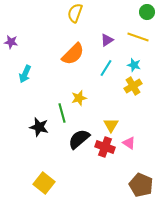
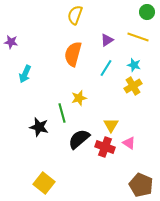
yellow semicircle: moved 2 px down
orange semicircle: rotated 150 degrees clockwise
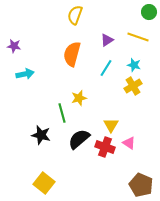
green circle: moved 2 px right
purple star: moved 3 px right, 4 px down
orange semicircle: moved 1 px left
cyan arrow: rotated 126 degrees counterclockwise
black star: moved 2 px right, 8 px down
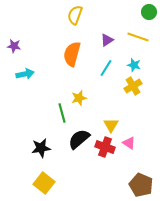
black star: moved 13 px down; rotated 24 degrees counterclockwise
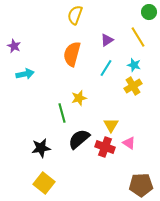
yellow line: rotated 40 degrees clockwise
purple star: rotated 16 degrees clockwise
brown pentagon: rotated 25 degrees counterclockwise
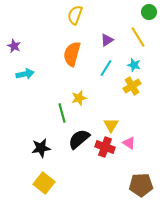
yellow cross: moved 1 px left
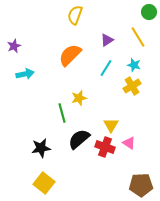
purple star: rotated 24 degrees clockwise
orange semicircle: moved 2 px left, 1 px down; rotated 30 degrees clockwise
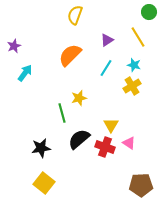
cyan arrow: moved 1 px up; rotated 42 degrees counterclockwise
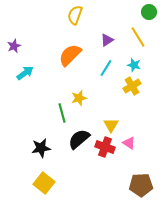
cyan arrow: rotated 18 degrees clockwise
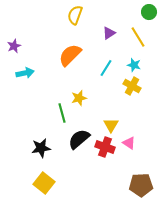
purple triangle: moved 2 px right, 7 px up
cyan arrow: rotated 24 degrees clockwise
yellow cross: rotated 30 degrees counterclockwise
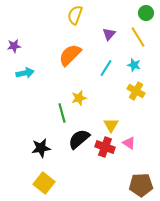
green circle: moved 3 px left, 1 px down
purple triangle: moved 1 px down; rotated 16 degrees counterclockwise
purple star: rotated 16 degrees clockwise
yellow cross: moved 4 px right, 5 px down
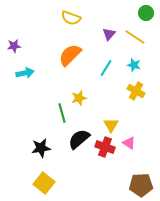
yellow semicircle: moved 4 px left, 3 px down; rotated 90 degrees counterclockwise
yellow line: moved 3 px left; rotated 25 degrees counterclockwise
